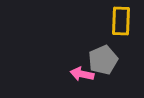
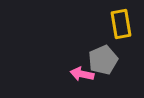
yellow rectangle: moved 3 px down; rotated 12 degrees counterclockwise
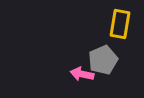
yellow rectangle: moved 1 px left; rotated 20 degrees clockwise
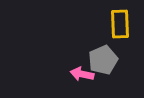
yellow rectangle: rotated 12 degrees counterclockwise
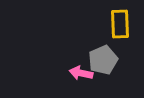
pink arrow: moved 1 px left, 1 px up
